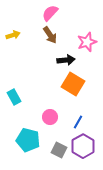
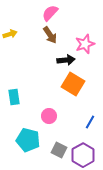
yellow arrow: moved 3 px left, 1 px up
pink star: moved 2 px left, 2 px down
cyan rectangle: rotated 21 degrees clockwise
pink circle: moved 1 px left, 1 px up
blue line: moved 12 px right
purple hexagon: moved 9 px down
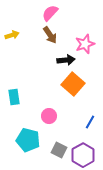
yellow arrow: moved 2 px right, 1 px down
orange square: rotated 10 degrees clockwise
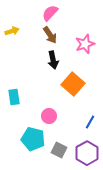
yellow arrow: moved 4 px up
black arrow: moved 13 px left; rotated 84 degrees clockwise
cyan pentagon: moved 5 px right, 1 px up
purple hexagon: moved 4 px right, 2 px up
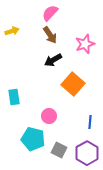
black arrow: rotated 72 degrees clockwise
blue line: rotated 24 degrees counterclockwise
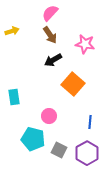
pink star: rotated 30 degrees clockwise
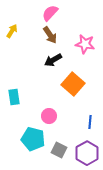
yellow arrow: rotated 40 degrees counterclockwise
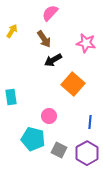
brown arrow: moved 6 px left, 4 px down
pink star: moved 1 px right, 1 px up
cyan rectangle: moved 3 px left
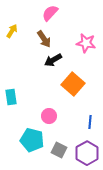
cyan pentagon: moved 1 px left, 1 px down
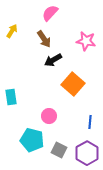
pink star: moved 2 px up
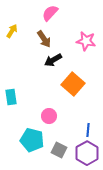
blue line: moved 2 px left, 8 px down
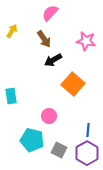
cyan rectangle: moved 1 px up
